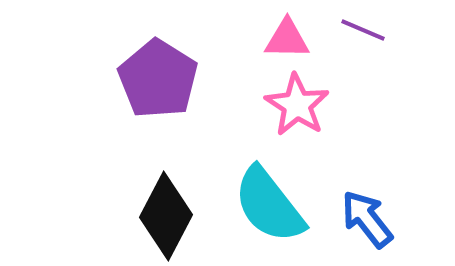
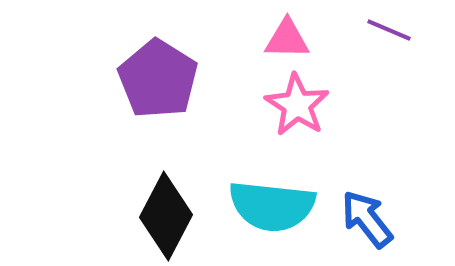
purple line: moved 26 px right
cyan semicircle: moved 3 px right, 1 px down; rotated 46 degrees counterclockwise
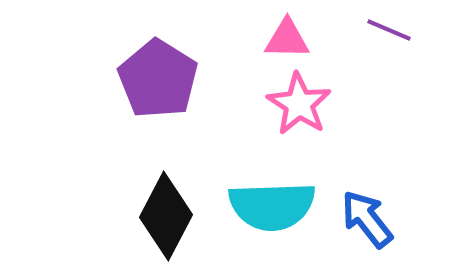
pink star: moved 2 px right, 1 px up
cyan semicircle: rotated 8 degrees counterclockwise
